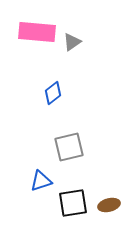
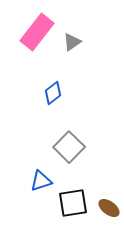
pink rectangle: rotated 57 degrees counterclockwise
gray square: rotated 32 degrees counterclockwise
brown ellipse: moved 3 px down; rotated 50 degrees clockwise
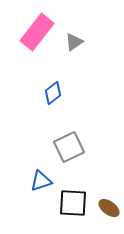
gray triangle: moved 2 px right
gray square: rotated 20 degrees clockwise
black square: rotated 12 degrees clockwise
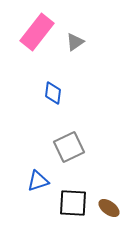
gray triangle: moved 1 px right
blue diamond: rotated 45 degrees counterclockwise
blue triangle: moved 3 px left
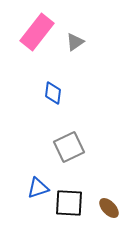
blue triangle: moved 7 px down
black square: moved 4 px left
brown ellipse: rotated 10 degrees clockwise
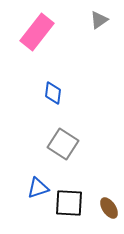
gray triangle: moved 24 px right, 22 px up
gray square: moved 6 px left, 3 px up; rotated 32 degrees counterclockwise
brown ellipse: rotated 10 degrees clockwise
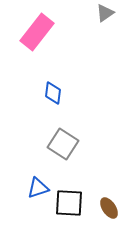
gray triangle: moved 6 px right, 7 px up
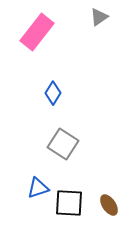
gray triangle: moved 6 px left, 4 px down
blue diamond: rotated 25 degrees clockwise
brown ellipse: moved 3 px up
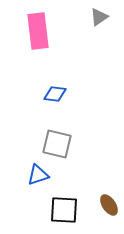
pink rectangle: moved 1 px right, 1 px up; rotated 45 degrees counterclockwise
blue diamond: moved 2 px right, 1 px down; rotated 65 degrees clockwise
gray square: moved 6 px left; rotated 20 degrees counterclockwise
blue triangle: moved 13 px up
black square: moved 5 px left, 7 px down
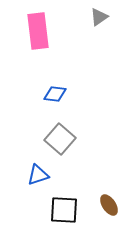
gray square: moved 3 px right, 5 px up; rotated 28 degrees clockwise
